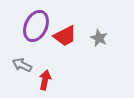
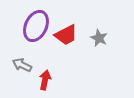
red trapezoid: moved 1 px right, 1 px up
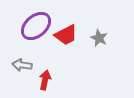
purple ellipse: rotated 24 degrees clockwise
gray arrow: rotated 18 degrees counterclockwise
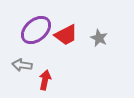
purple ellipse: moved 4 px down
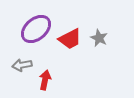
purple ellipse: moved 1 px up
red trapezoid: moved 4 px right, 4 px down
gray arrow: rotated 18 degrees counterclockwise
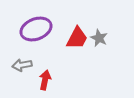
purple ellipse: rotated 20 degrees clockwise
red trapezoid: moved 7 px right, 1 px up; rotated 35 degrees counterclockwise
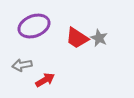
purple ellipse: moved 2 px left, 3 px up
red trapezoid: rotated 95 degrees clockwise
red arrow: rotated 48 degrees clockwise
